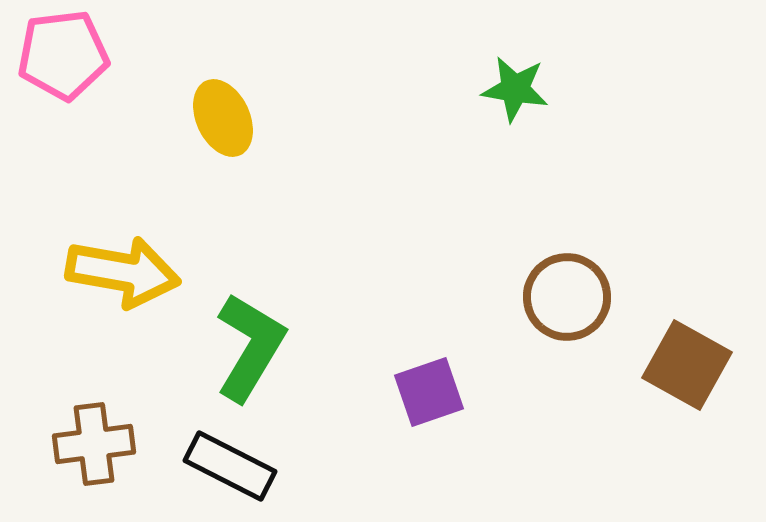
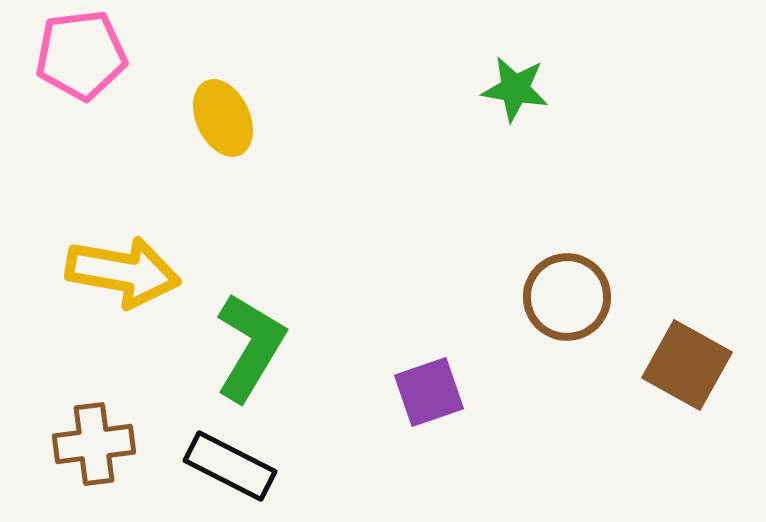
pink pentagon: moved 18 px right
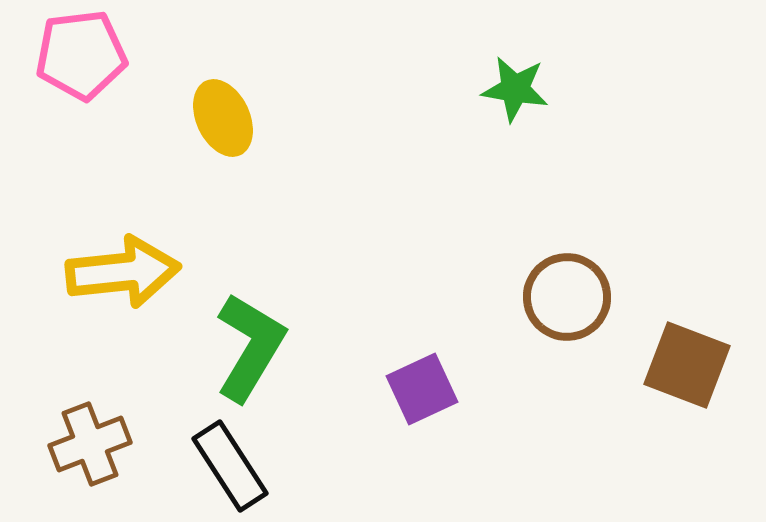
yellow arrow: rotated 16 degrees counterclockwise
brown square: rotated 8 degrees counterclockwise
purple square: moved 7 px left, 3 px up; rotated 6 degrees counterclockwise
brown cross: moved 4 px left; rotated 14 degrees counterclockwise
black rectangle: rotated 30 degrees clockwise
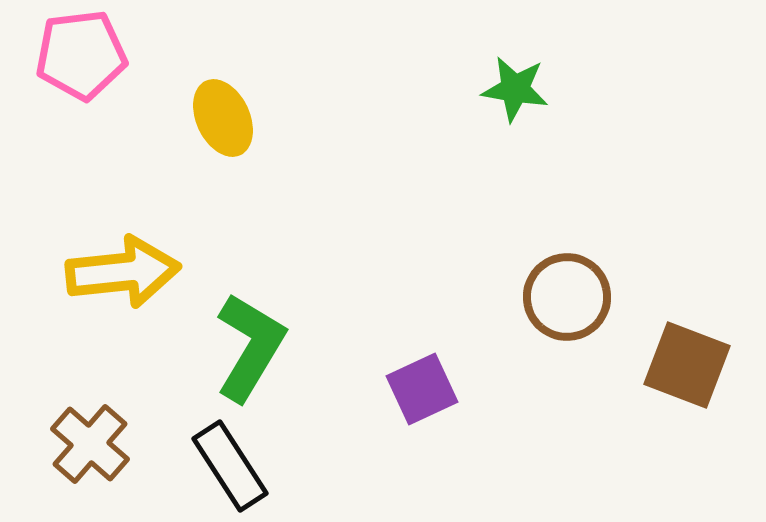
brown cross: rotated 28 degrees counterclockwise
